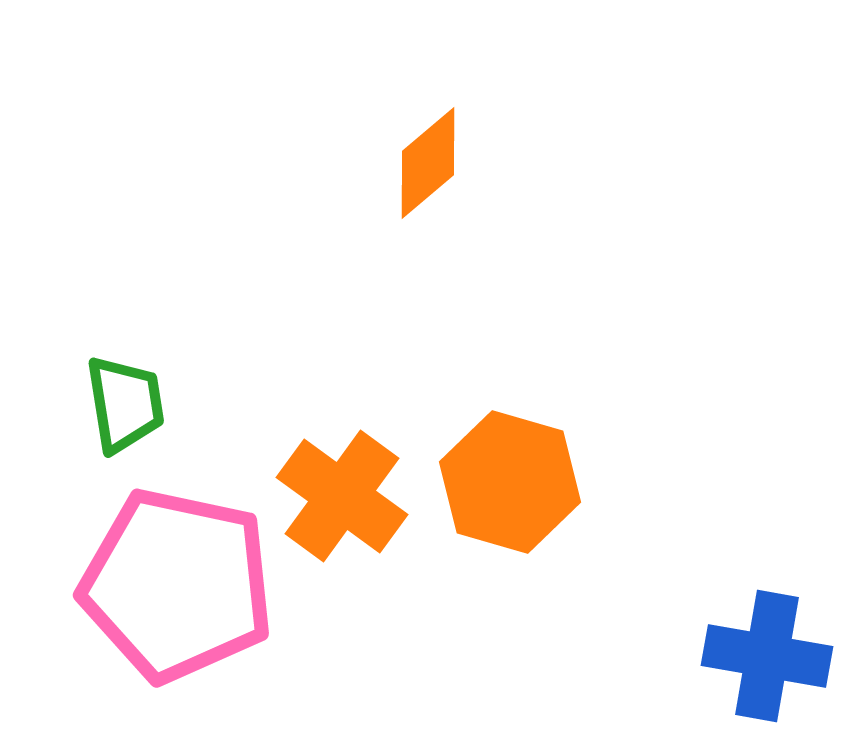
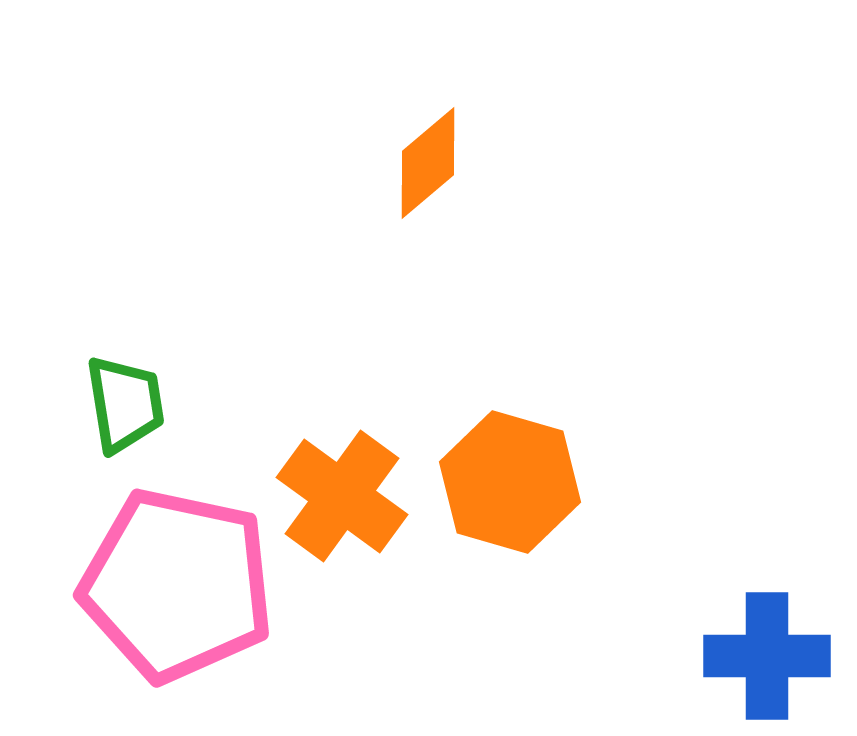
blue cross: rotated 10 degrees counterclockwise
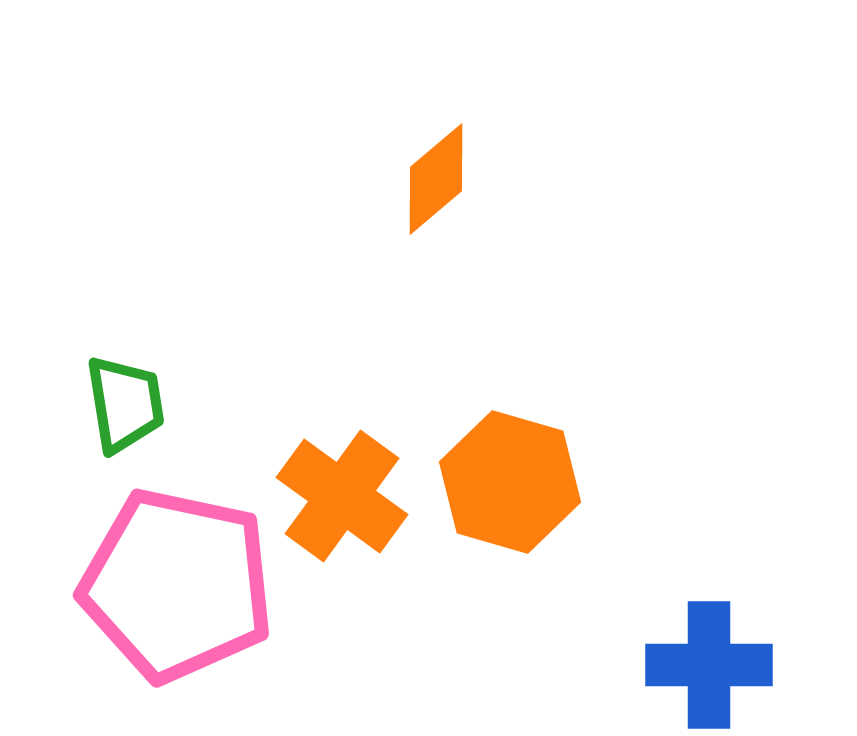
orange diamond: moved 8 px right, 16 px down
blue cross: moved 58 px left, 9 px down
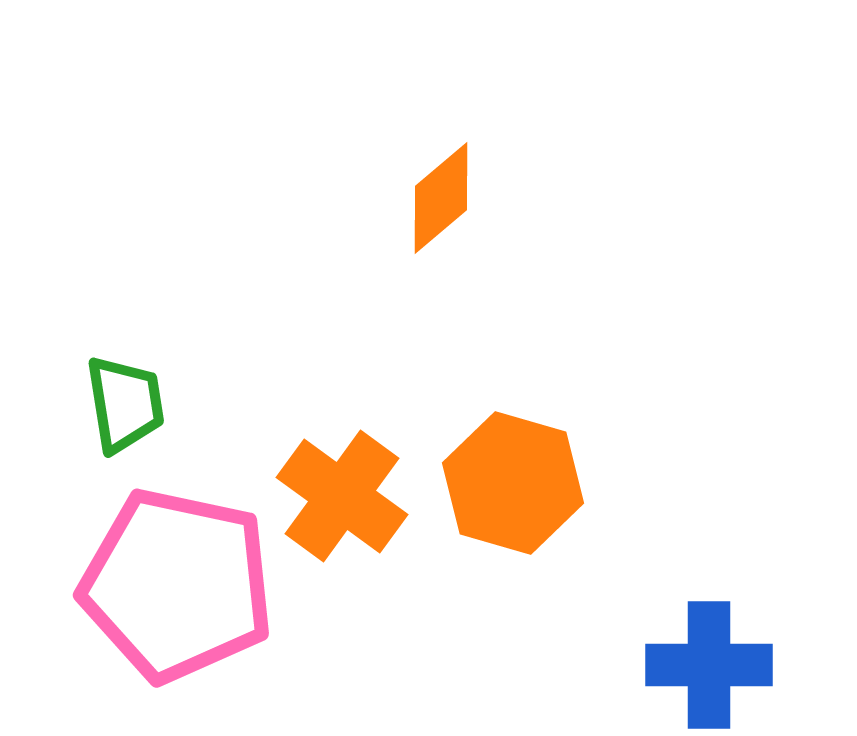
orange diamond: moved 5 px right, 19 px down
orange hexagon: moved 3 px right, 1 px down
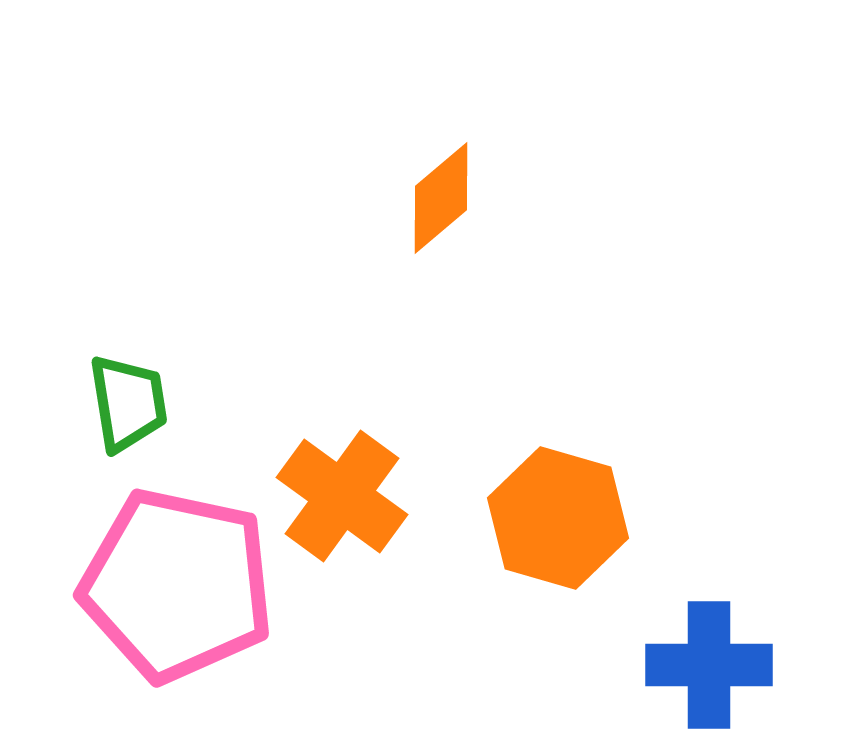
green trapezoid: moved 3 px right, 1 px up
orange hexagon: moved 45 px right, 35 px down
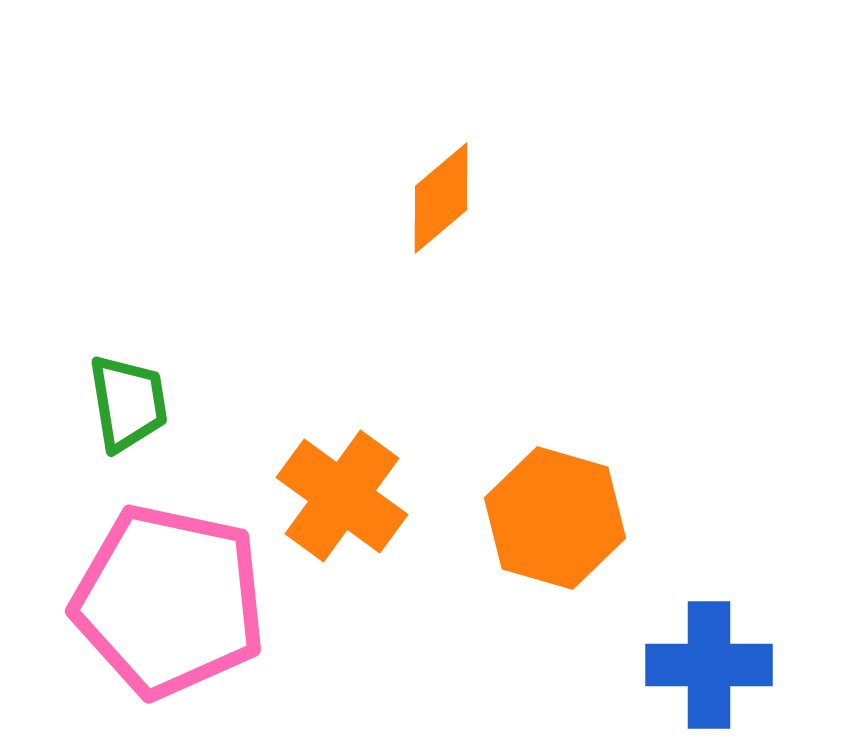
orange hexagon: moved 3 px left
pink pentagon: moved 8 px left, 16 px down
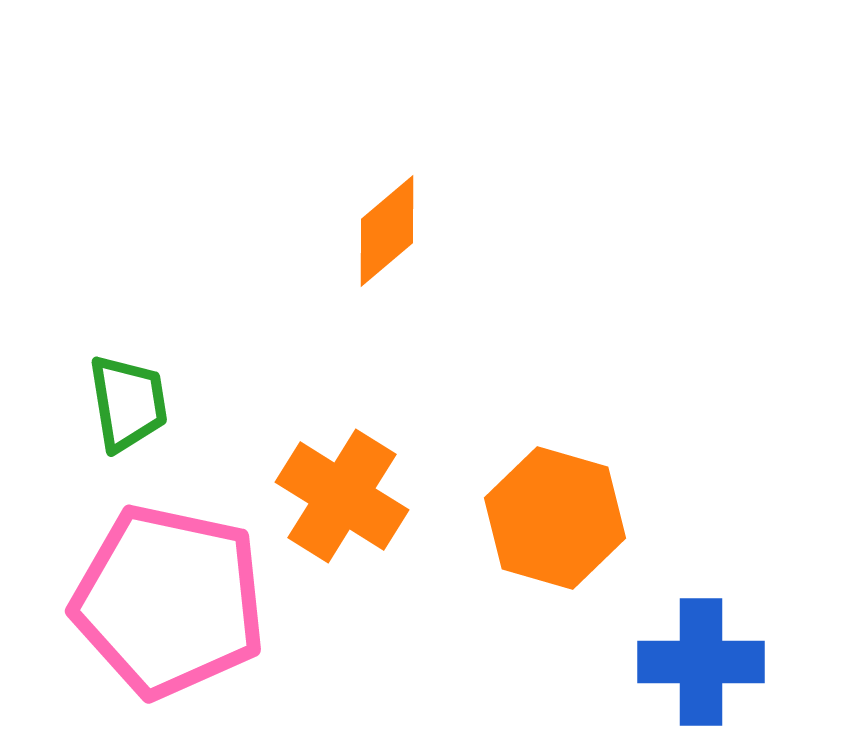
orange diamond: moved 54 px left, 33 px down
orange cross: rotated 4 degrees counterclockwise
blue cross: moved 8 px left, 3 px up
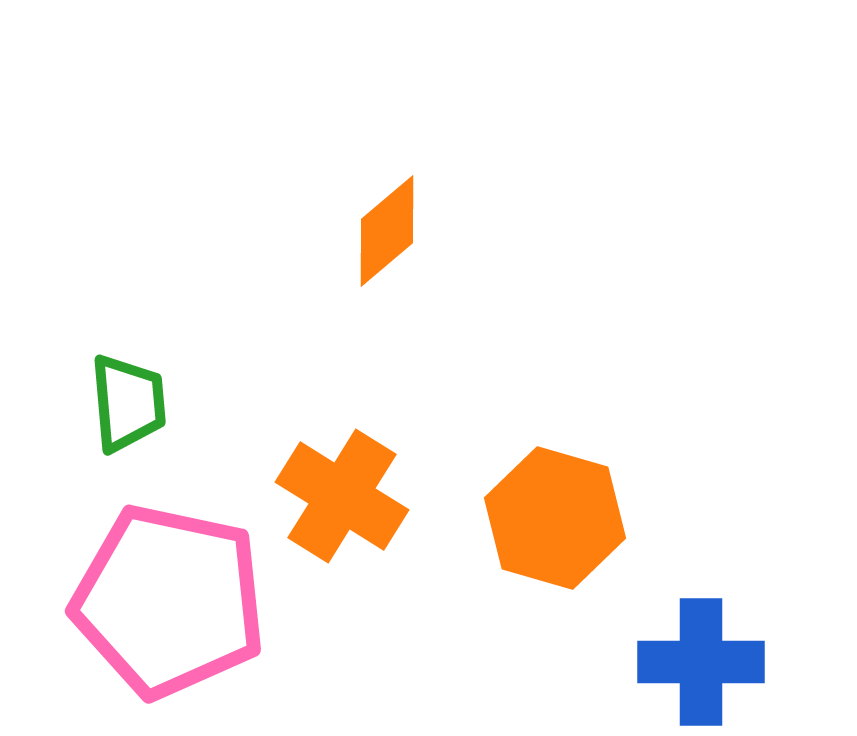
green trapezoid: rotated 4 degrees clockwise
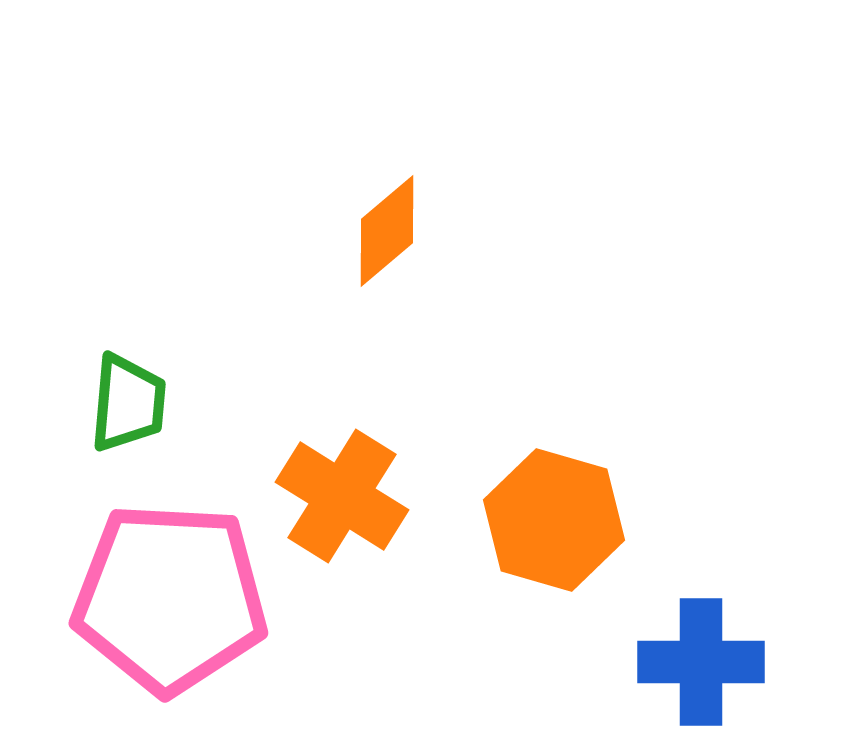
green trapezoid: rotated 10 degrees clockwise
orange hexagon: moved 1 px left, 2 px down
pink pentagon: moved 1 px right, 3 px up; rotated 9 degrees counterclockwise
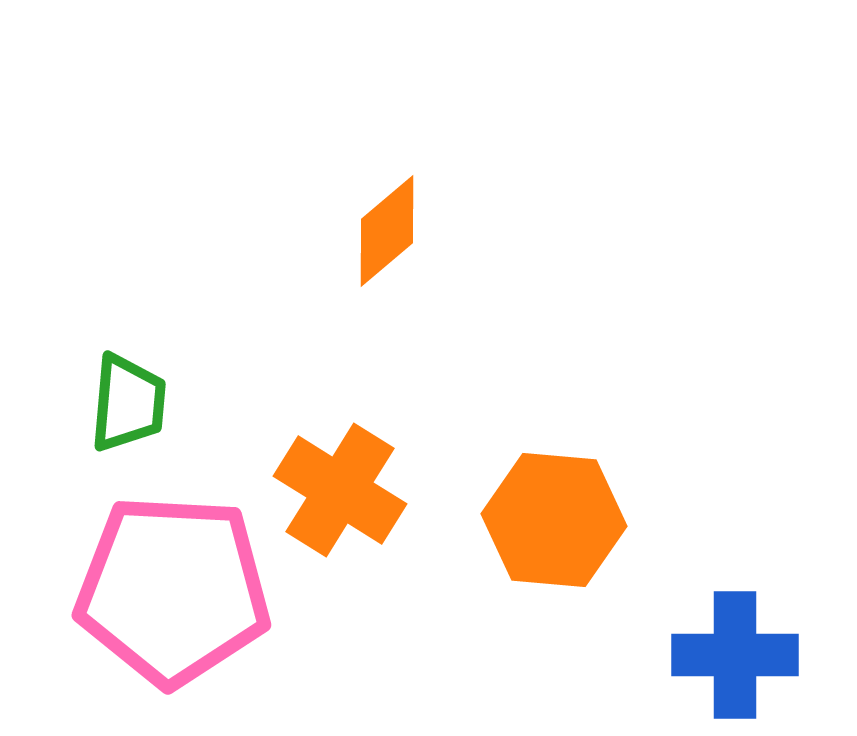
orange cross: moved 2 px left, 6 px up
orange hexagon: rotated 11 degrees counterclockwise
pink pentagon: moved 3 px right, 8 px up
blue cross: moved 34 px right, 7 px up
